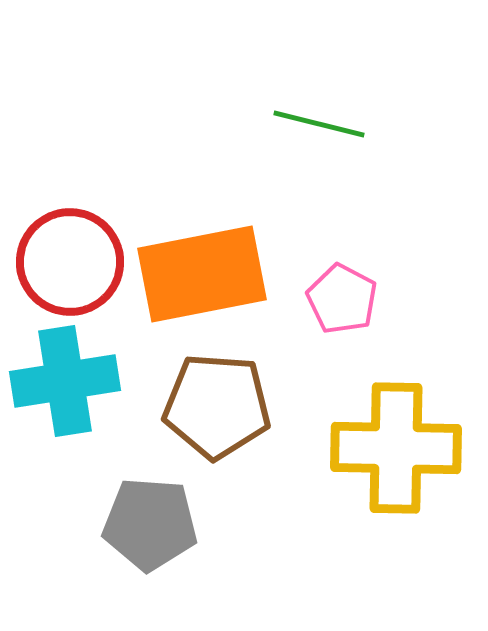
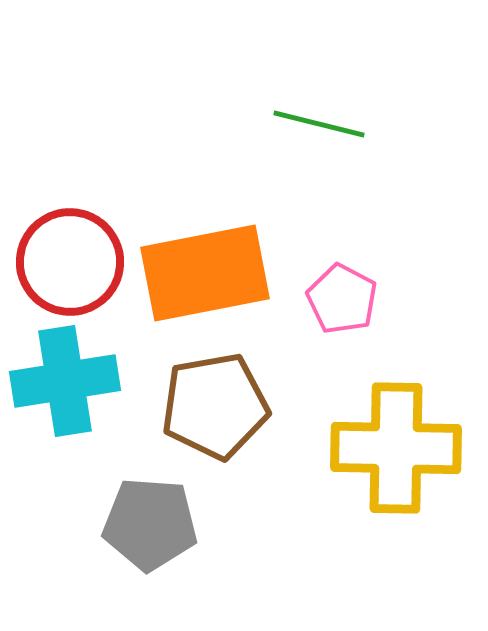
orange rectangle: moved 3 px right, 1 px up
brown pentagon: moved 2 px left; rotated 14 degrees counterclockwise
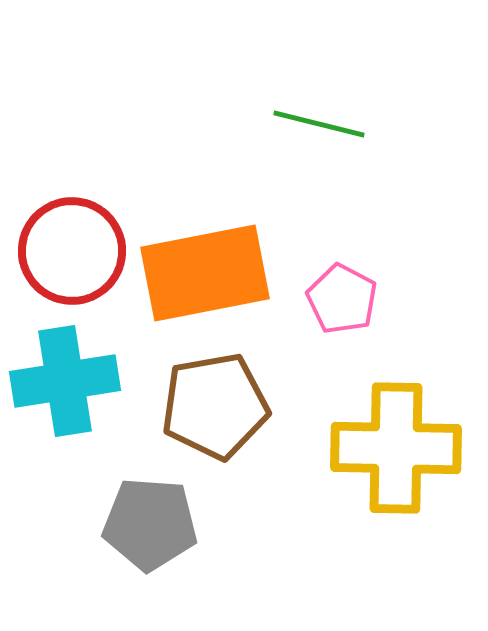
red circle: moved 2 px right, 11 px up
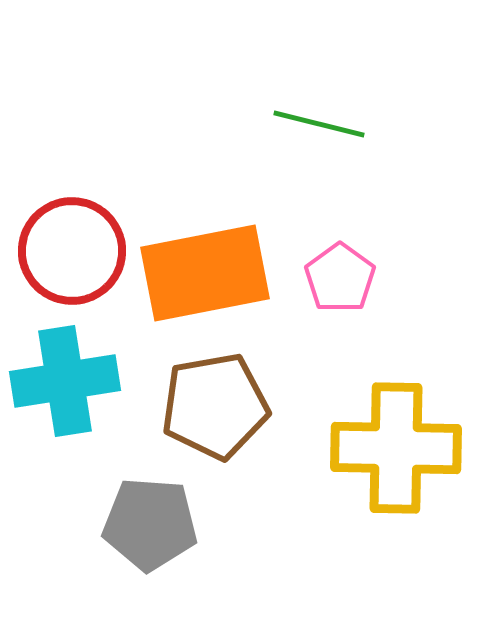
pink pentagon: moved 2 px left, 21 px up; rotated 8 degrees clockwise
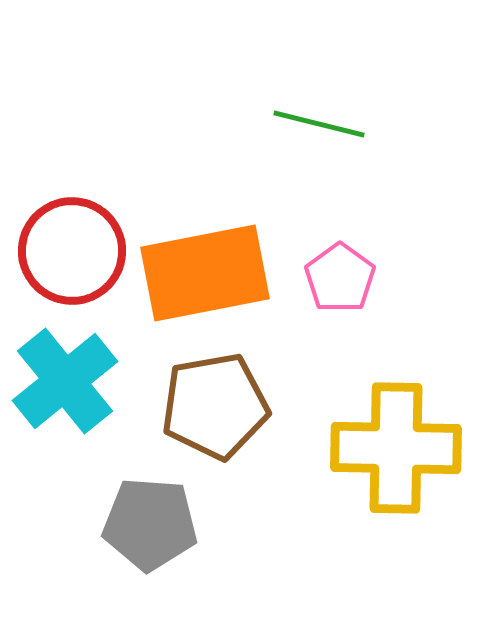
cyan cross: rotated 30 degrees counterclockwise
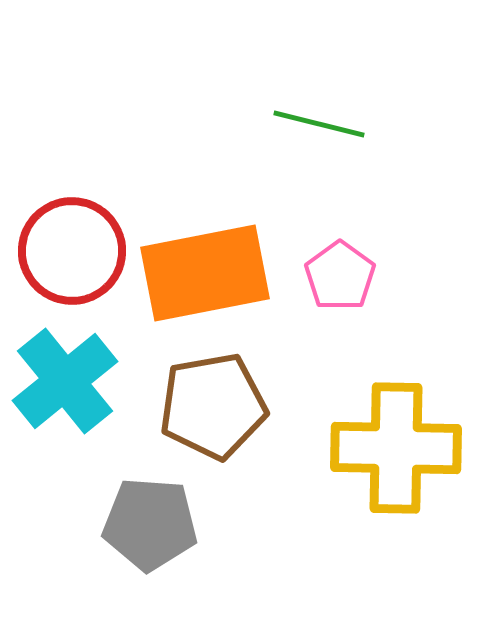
pink pentagon: moved 2 px up
brown pentagon: moved 2 px left
